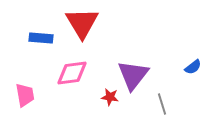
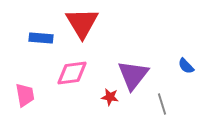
blue semicircle: moved 7 px left, 1 px up; rotated 84 degrees clockwise
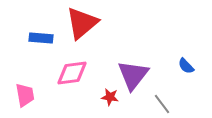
red triangle: rotated 21 degrees clockwise
gray line: rotated 20 degrees counterclockwise
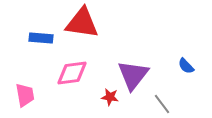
red triangle: rotated 48 degrees clockwise
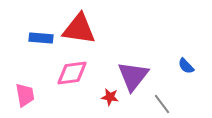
red triangle: moved 3 px left, 6 px down
purple triangle: moved 1 px down
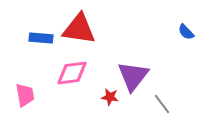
blue semicircle: moved 34 px up
